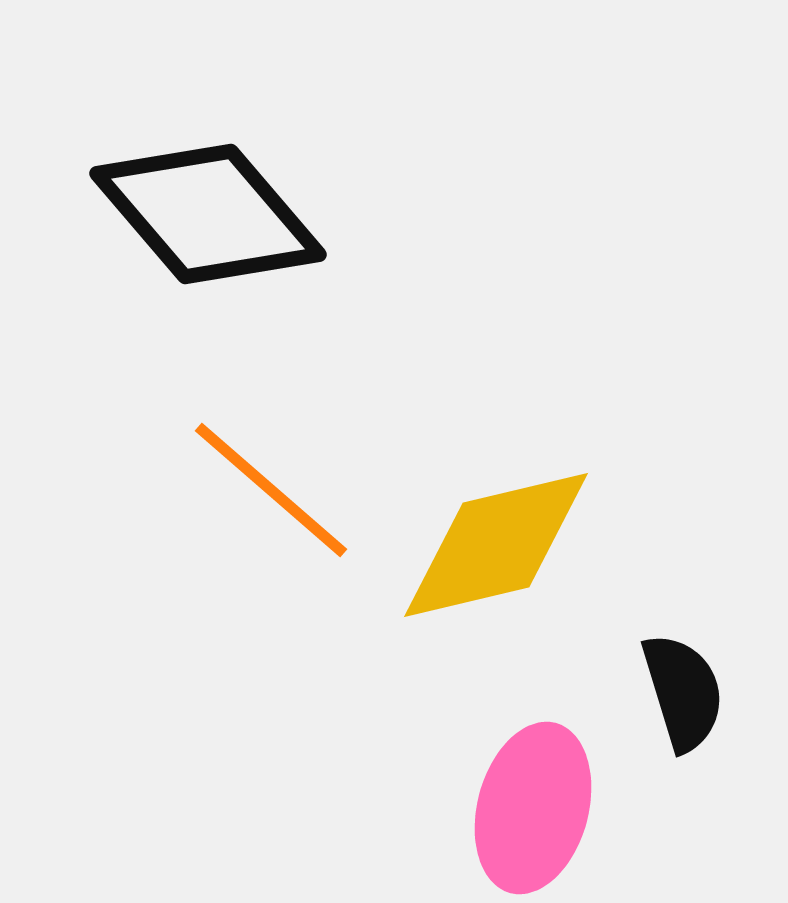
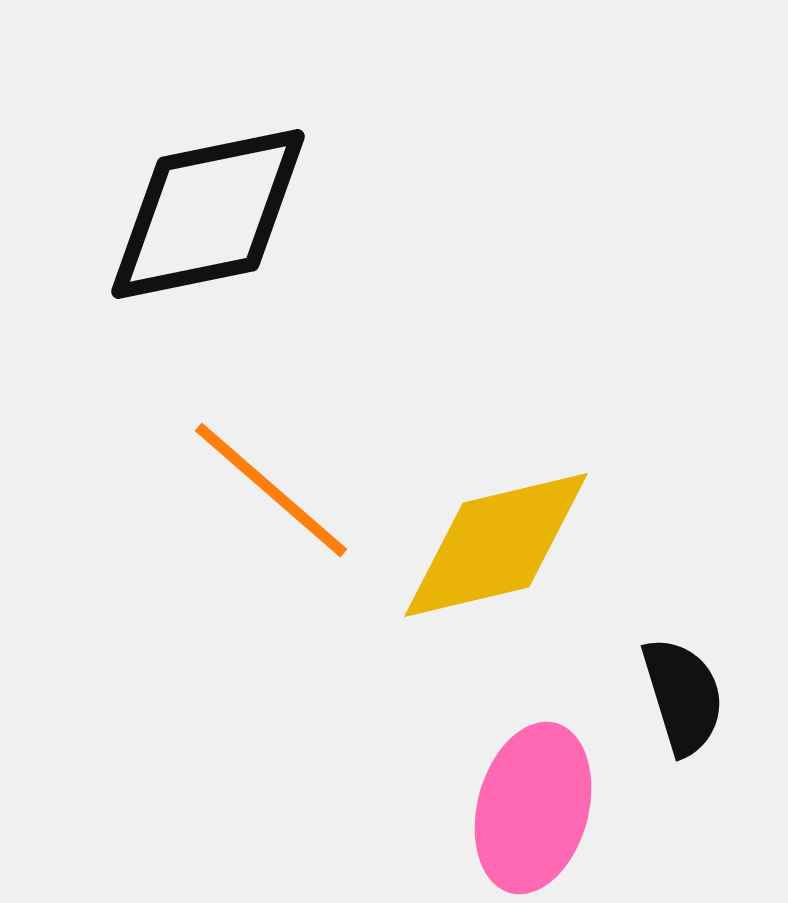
black diamond: rotated 61 degrees counterclockwise
black semicircle: moved 4 px down
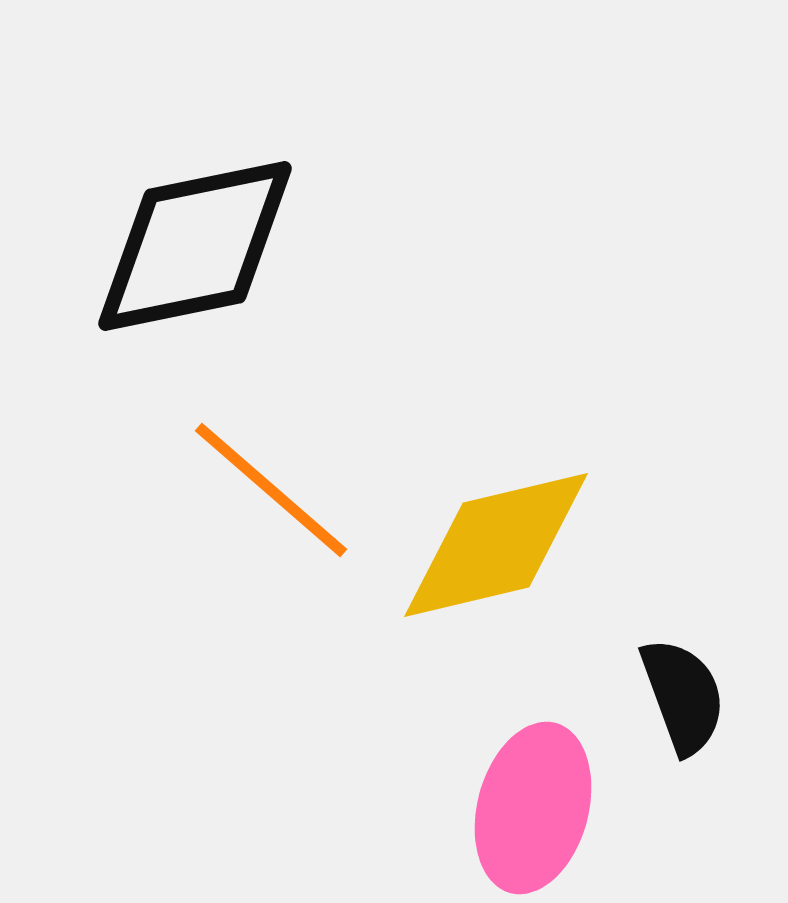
black diamond: moved 13 px left, 32 px down
black semicircle: rotated 3 degrees counterclockwise
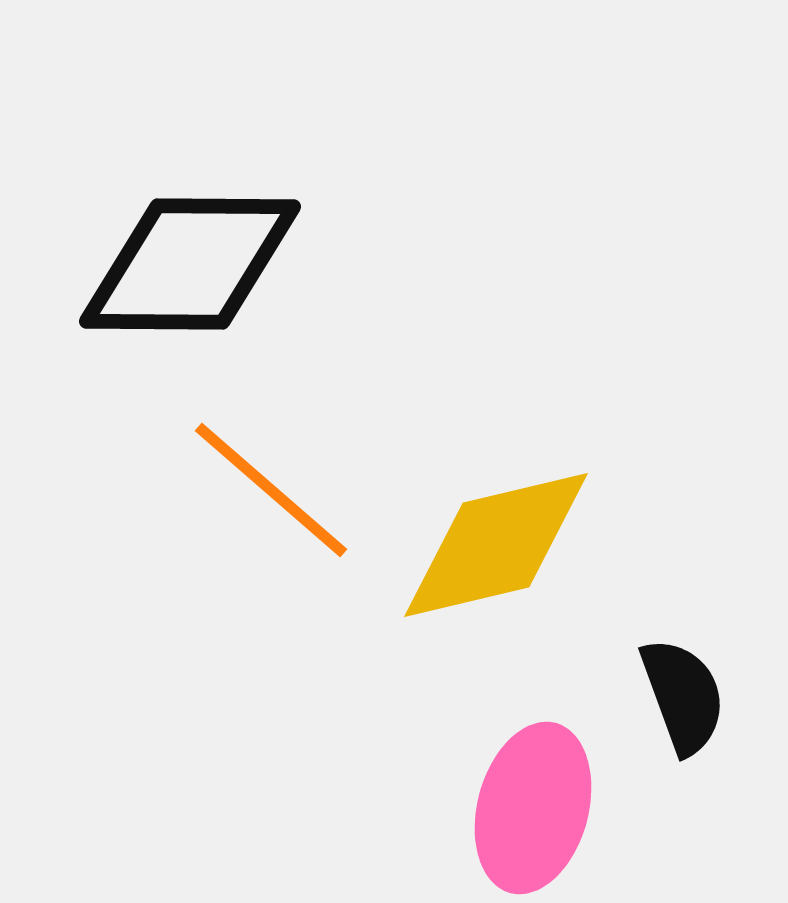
black diamond: moved 5 px left, 18 px down; rotated 12 degrees clockwise
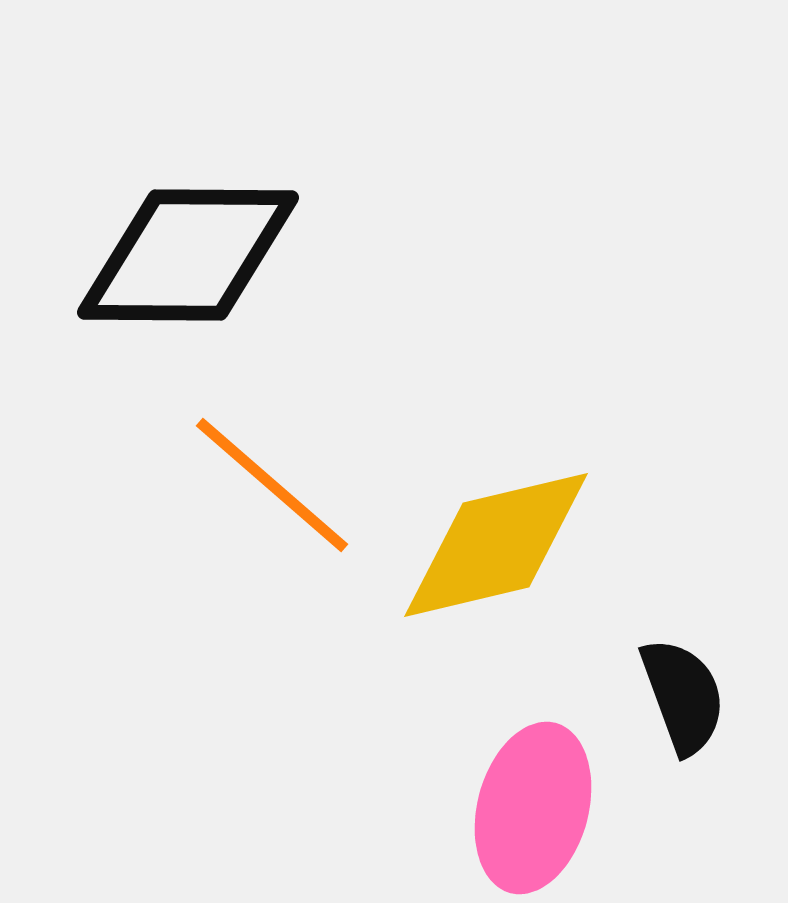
black diamond: moved 2 px left, 9 px up
orange line: moved 1 px right, 5 px up
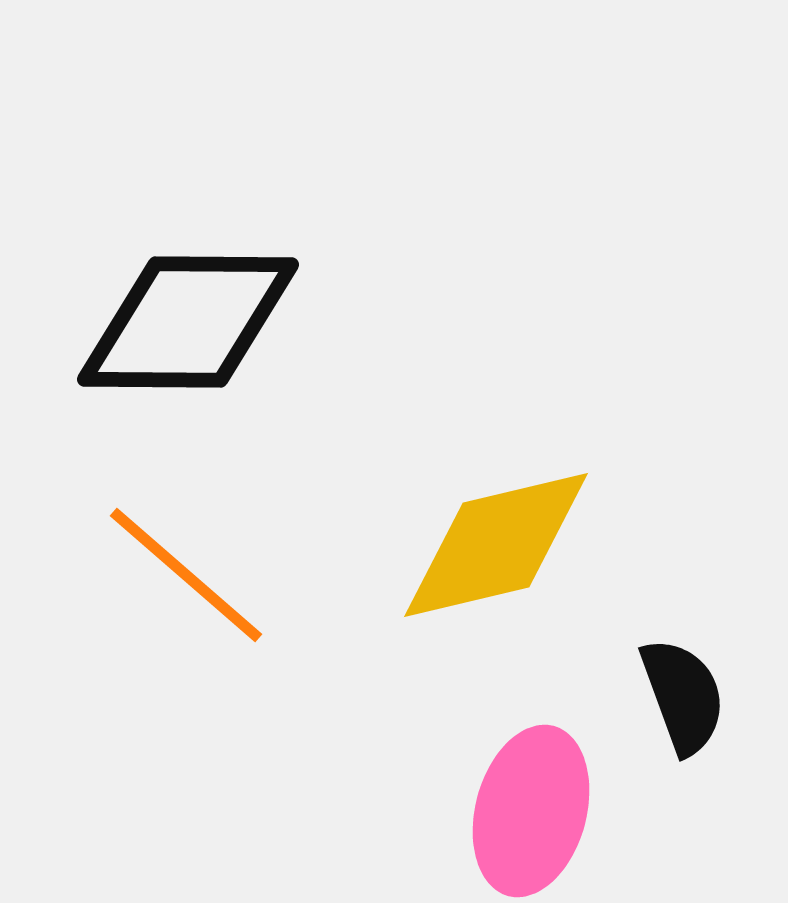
black diamond: moved 67 px down
orange line: moved 86 px left, 90 px down
pink ellipse: moved 2 px left, 3 px down
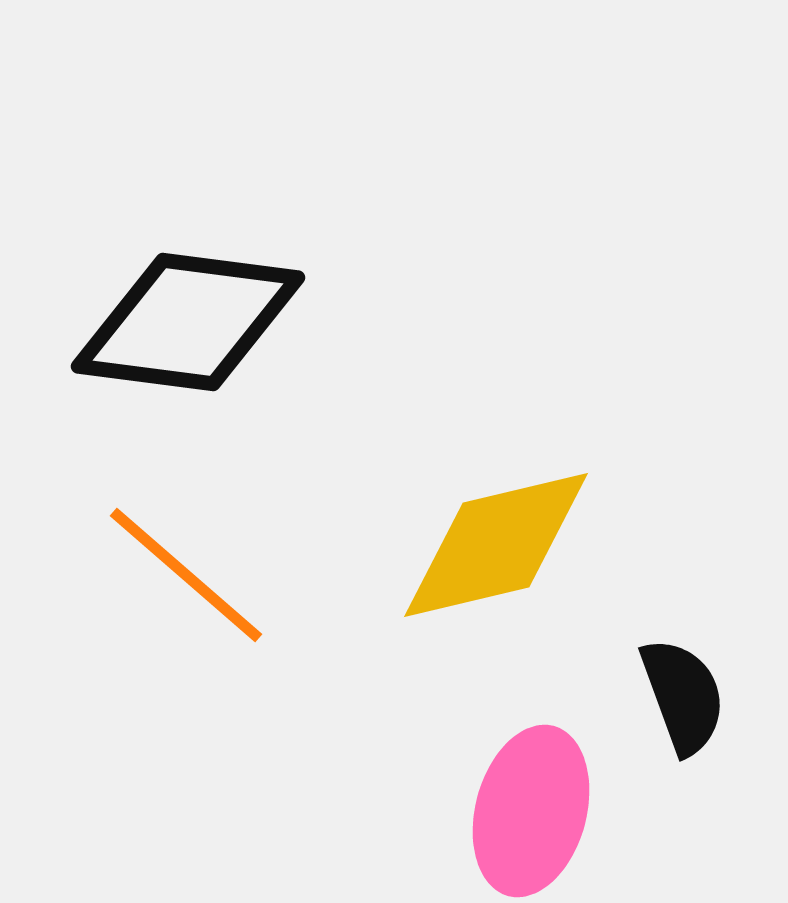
black diamond: rotated 7 degrees clockwise
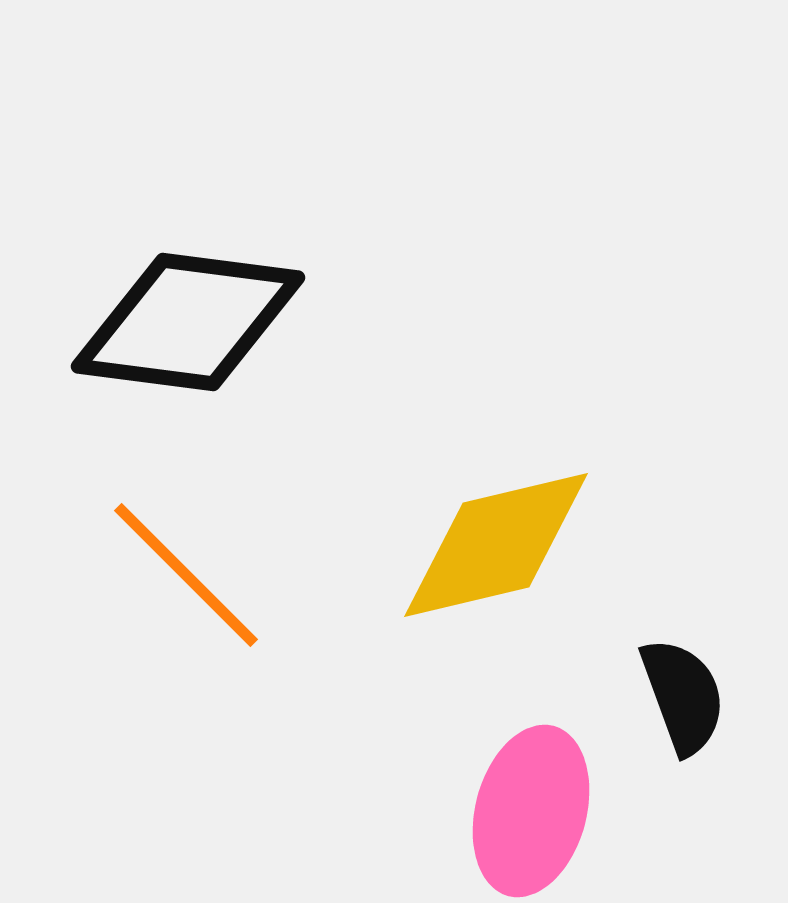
orange line: rotated 4 degrees clockwise
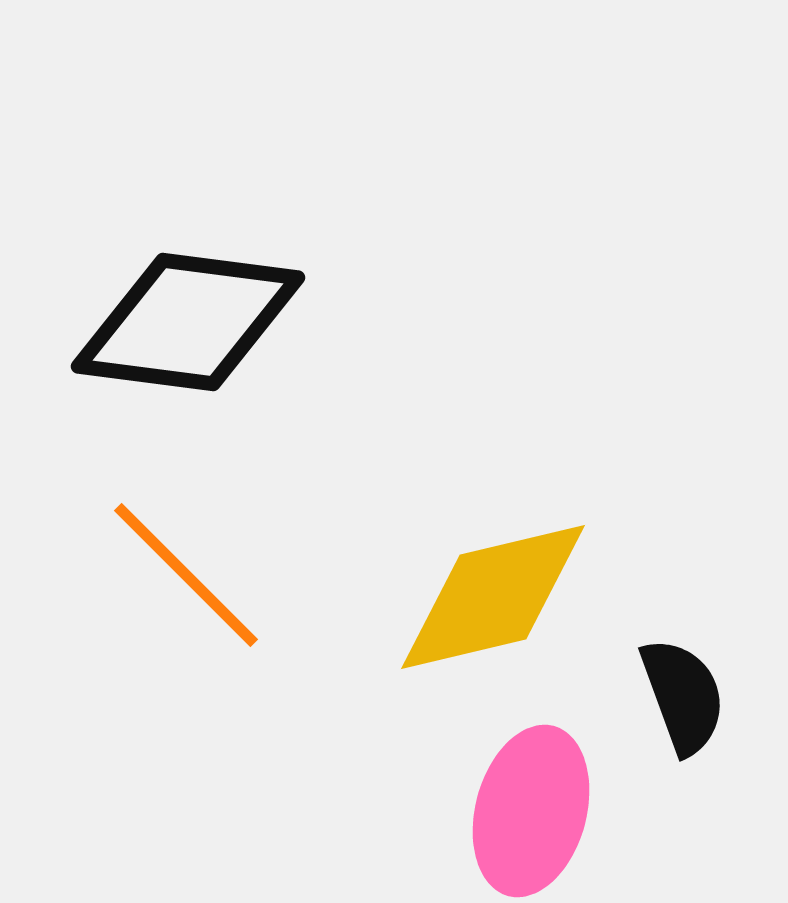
yellow diamond: moved 3 px left, 52 px down
